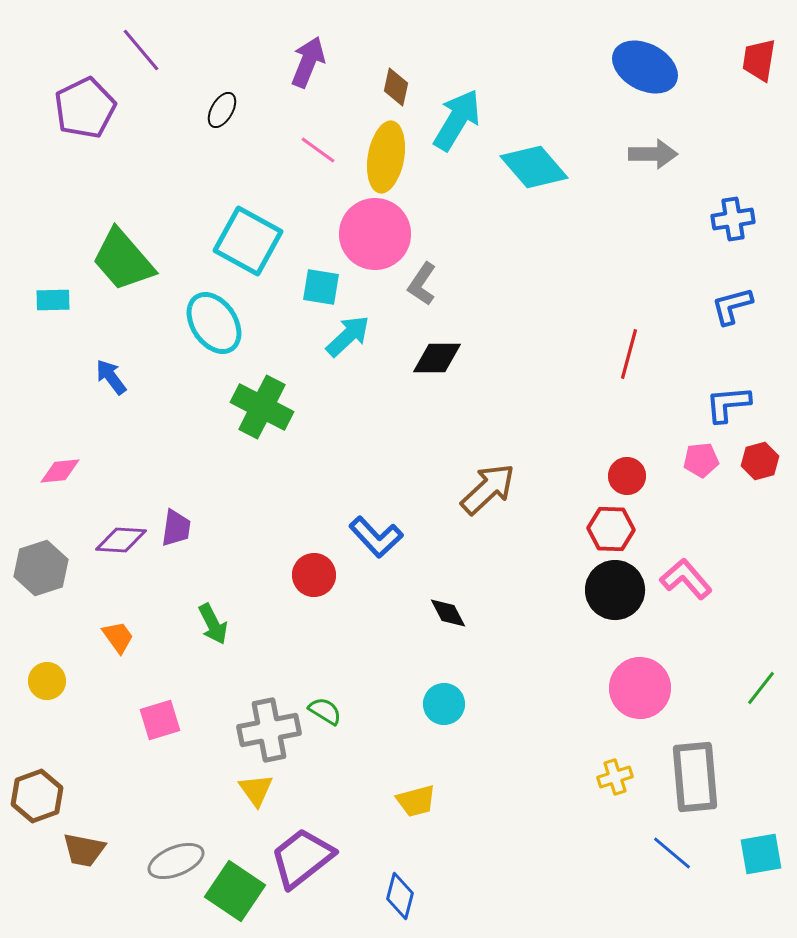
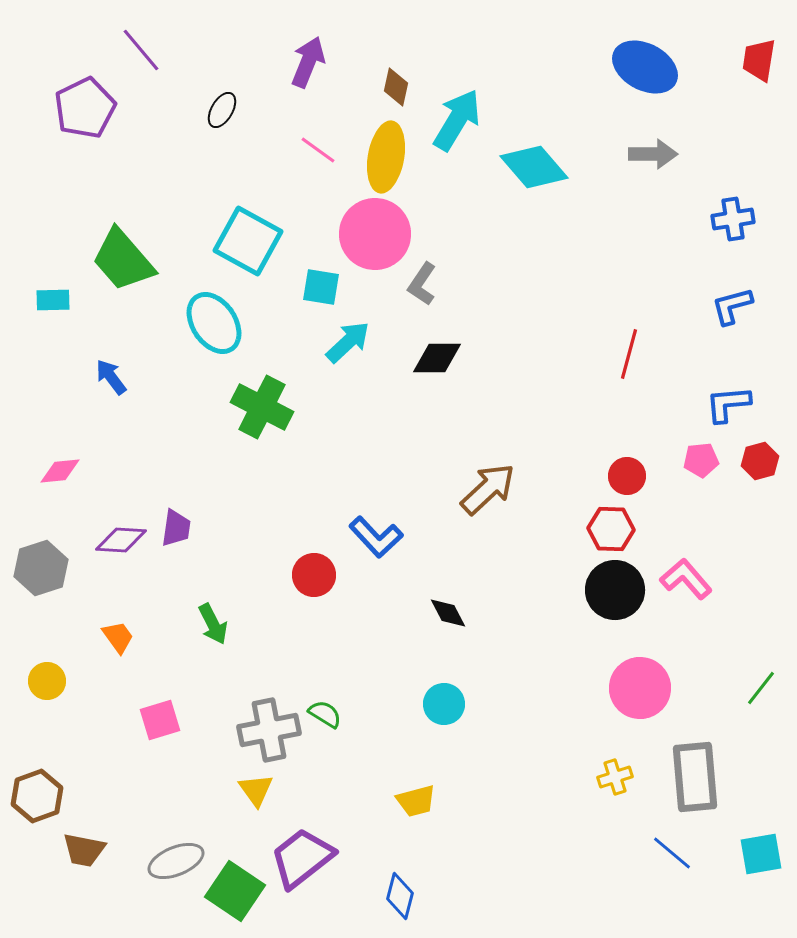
cyan arrow at (348, 336): moved 6 px down
green semicircle at (325, 711): moved 3 px down
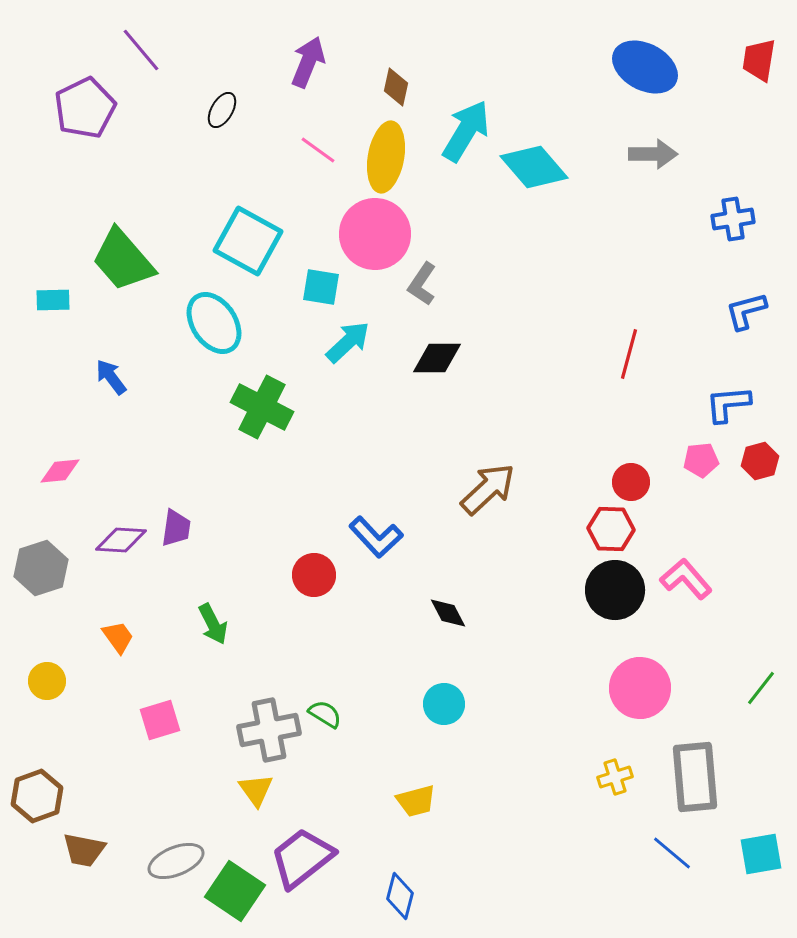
cyan arrow at (457, 120): moved 9 px right, 11 px down
blue L-shape at (732, 306): moved 14 px right, 5 px down
red circle at (627, 476): moved 4 px right, 6 px down
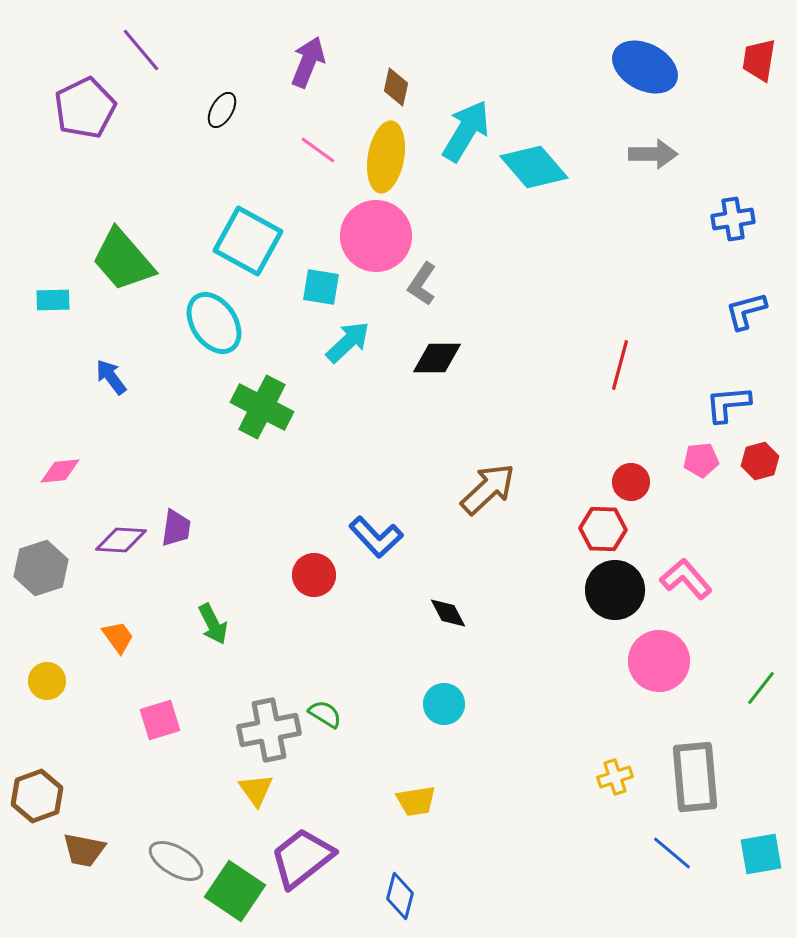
pink circle at (375, 234): moved 1 px right, 2 px down
red line at (629, 354): moved 9 px left, 11 px down
red hexagon at (611, 529): moved 8 px left
pink circle at (640, 688): moved 19 px right, 27 px up
yellow trapezoid at (416, 801): rotated 6 degrees clockwise
gray ellipse at (176, 861): rotated 52 degrees clockwise
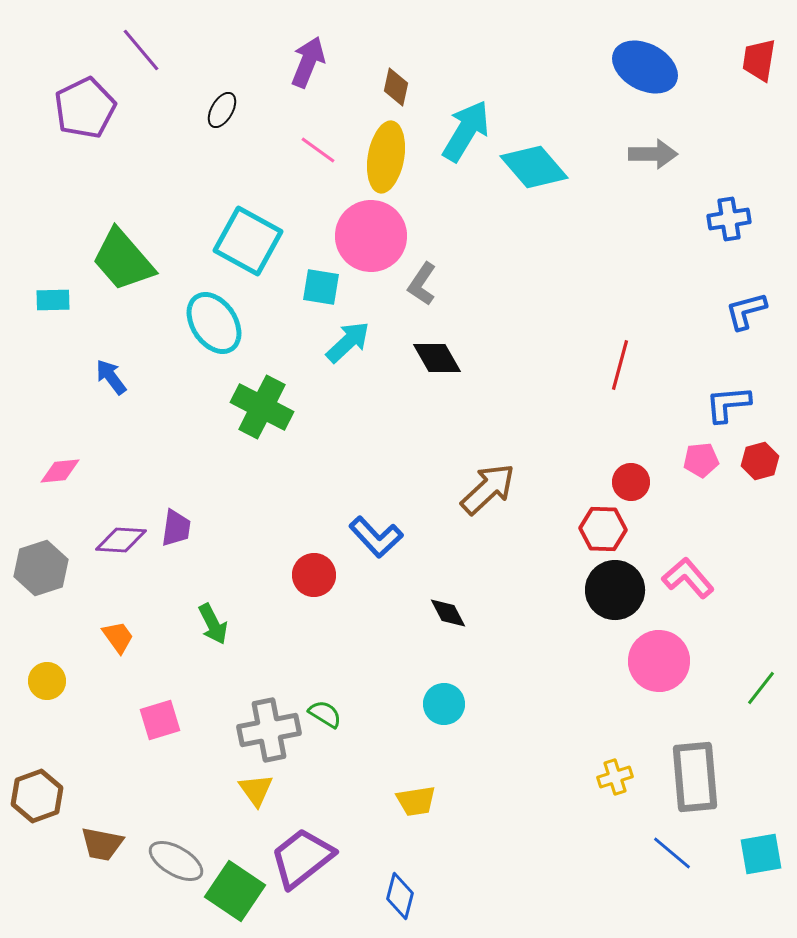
blue cross at (733, 219): moved 4 px left
pink circle at (376, 236): moved 5 px left
black diamond at (437, 358): rotated 60 degrees clockwise
pink L-shape at (686, 579): moved 2 px right, 1 px up
brown trapezoid at (84, 850): moved 18 px right, 6 px up
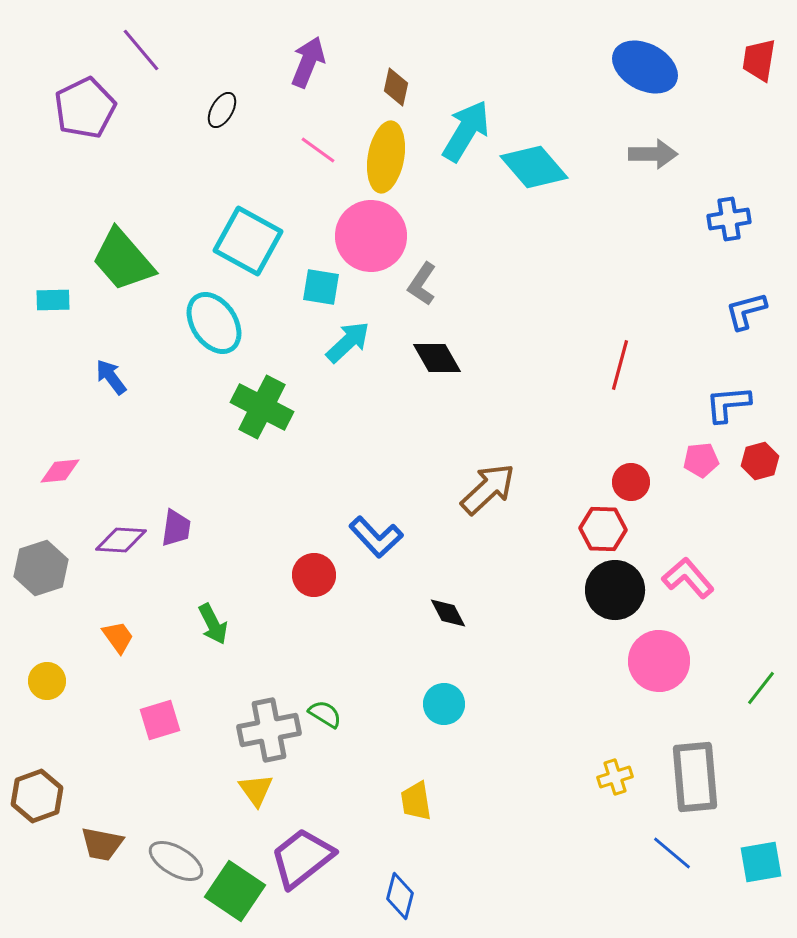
yellow trapezoid at (416, 801): rotated 90 degrees clockwise
cyan square at (761, 854): moved 8 px down
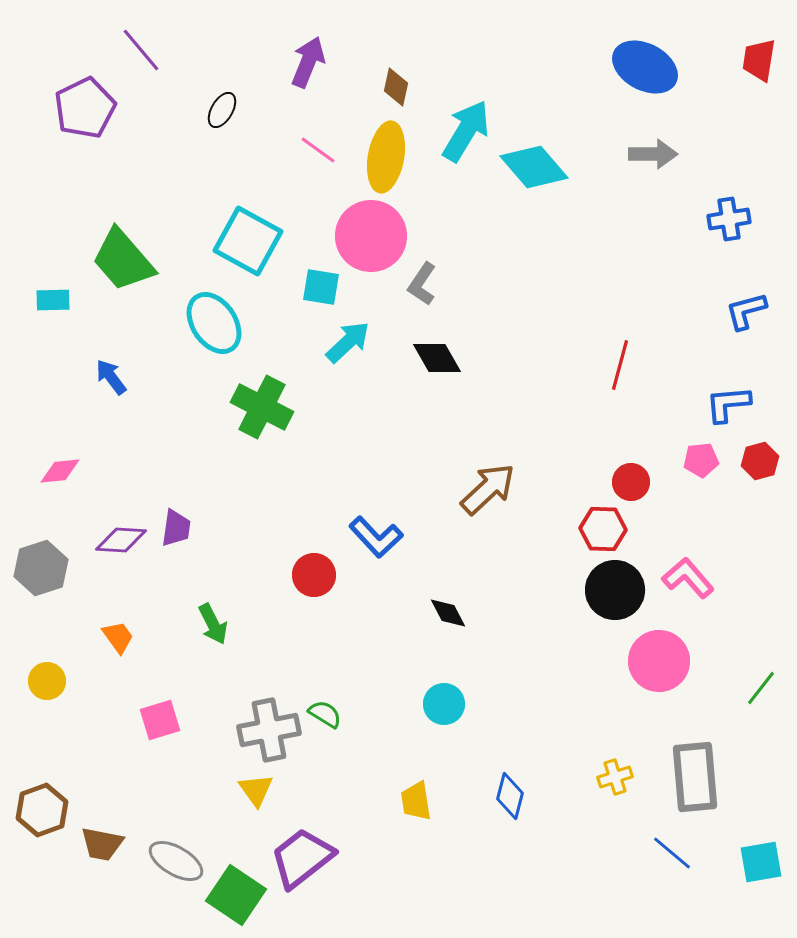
brown hexagon at (37, 796): moved 5 px right, 14 px down
green square at (235, 891): moved 1 px right, 4 px down
blue diamond at (400, 896): moved 110 px right, 100 px up
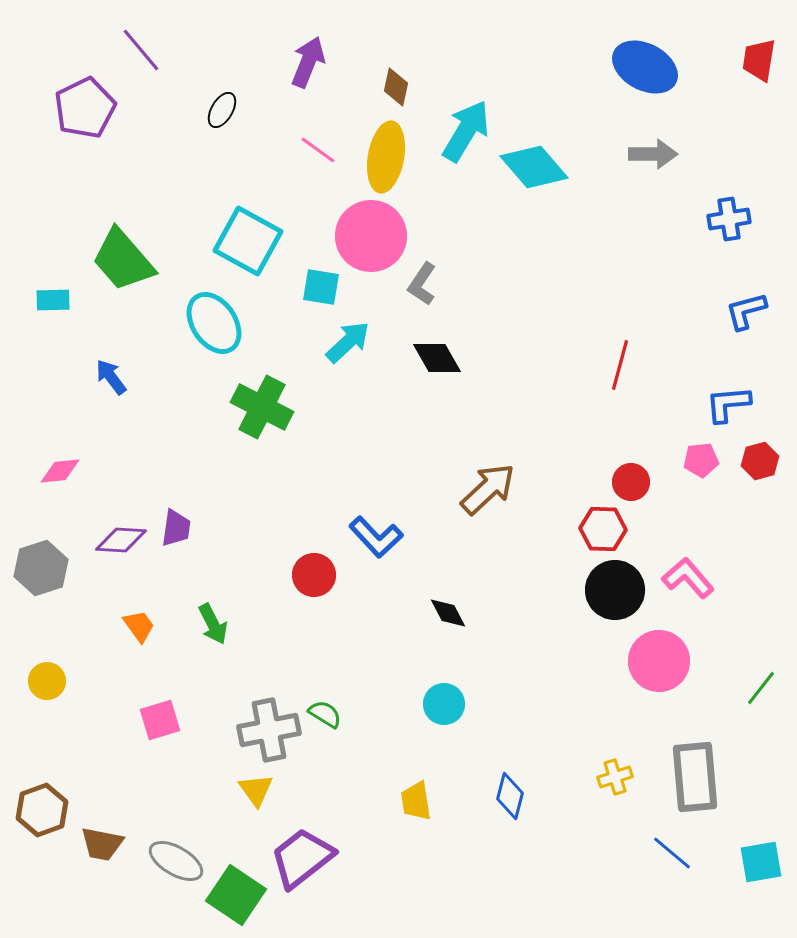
orange trapezoid at (118, 637): moved 21 px right, 11 px up
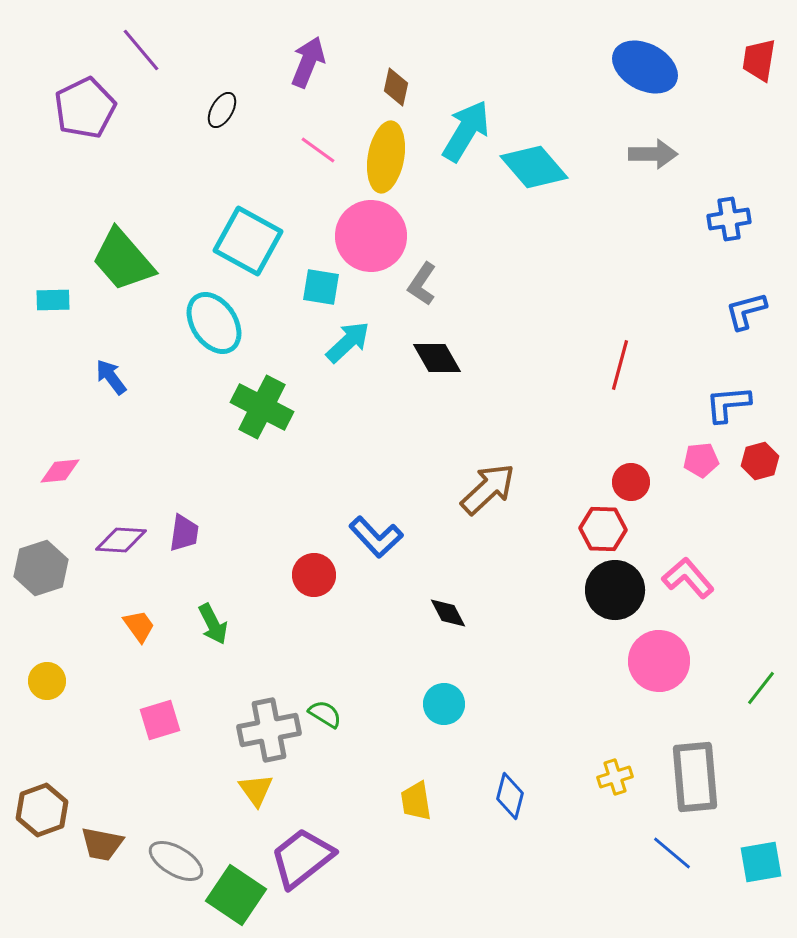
purple trapezoid at (176, 528): moved 8 px right, 5 px down
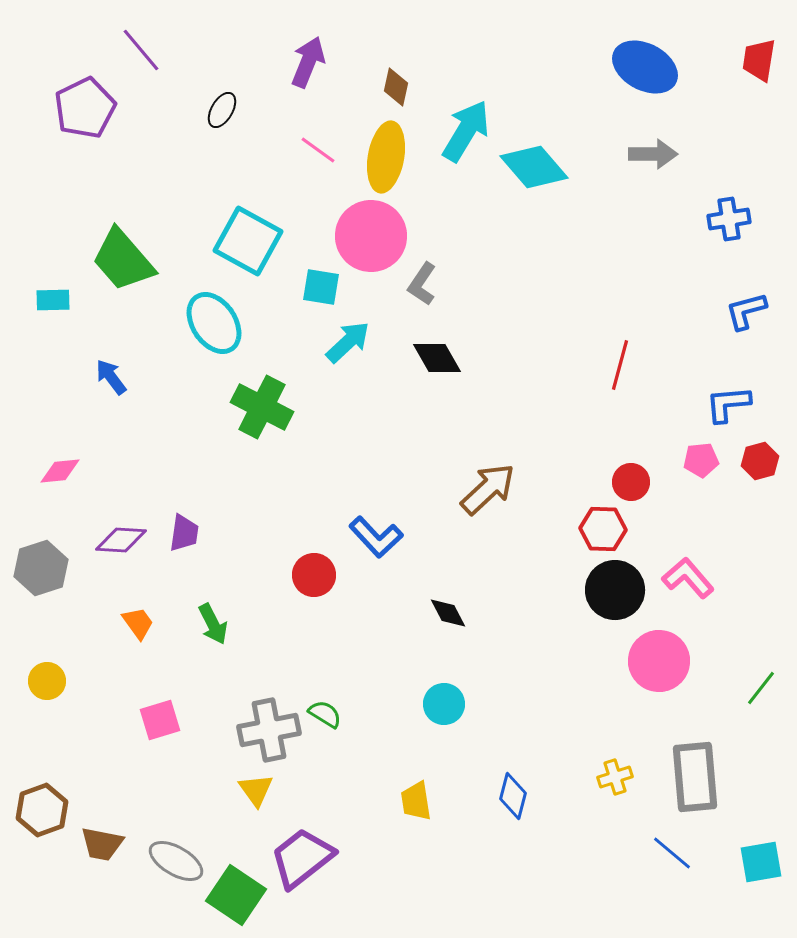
orange trapezoid at (139, 626): moved 1 px left, 3 px up
blue diamond at (510, 796): moved 3 px right
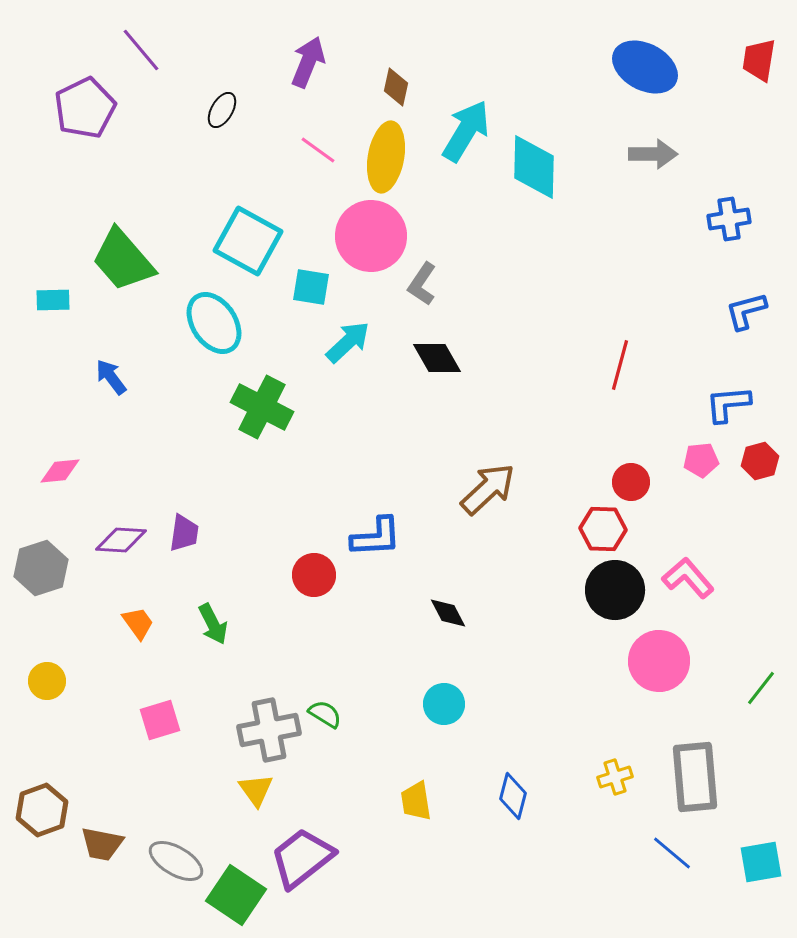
cyan diamond at (534, 167): rotated 42 degrees clockwise
cyan square at (321, 287): moved 10 px left
blue L-shape at (376, 537): rotated 50 degrees counterclockwise
